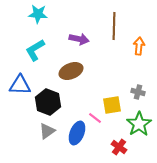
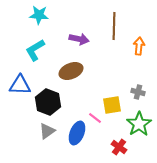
cyan star: moved 1 px right, 1 px down
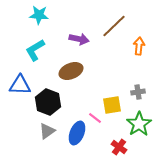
brown line: rotated 44 degrees clockwise
gray cross: rotated 24 degrees counterclockwise
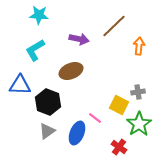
yellow square: moved 7 px right; rotated 36 degrees clockwise
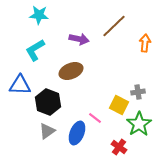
orange arrow: moved 6 px right, 3 px up
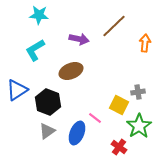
blue triangle: moved 3 px left, 5 px down; rotated 35 degrees counterclockwise
green star: moved 2 px down
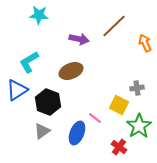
orange arrow: rotated 30 degrees counterclockwise
cyan L-shape: moved 6 px left, 12 px down
gray cross: moved 1 px left, 4 px up
gray triangle: moved 5 px left
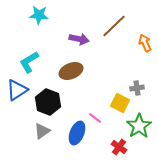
yellow square: moved 1 px right, 2 px up
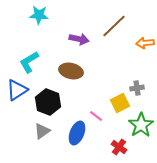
orange arrow: rotated 72 degrees counterclockwise
brown ellipse: rotated 35 degrees clockwise
yellow square: rotated 36 degrees clockwise
pink line: moved 1 px right, 2 px up
green star: moved 2 px right, 1 px up
